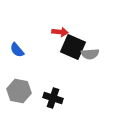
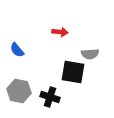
black square: moved 25 px down; rotated 15 degrees counterclockwise
black cross: moved 3 px left, 1 px up
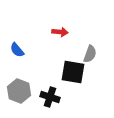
gray semicircle: rotated 66 degrees counterclockwise
gray hexagon: rotated 10 degrees clockwise
